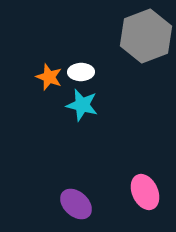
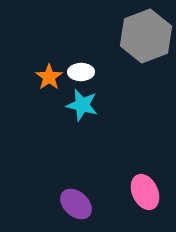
orange star: rotated 16 degrees clockwise
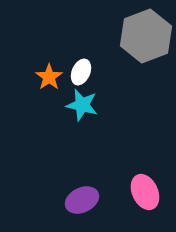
white ellipse: rotated 65 degrees counterclockwise
purple ellipse: moved 6 px right, 4 px up; rotated 68 degrees counterclockwise
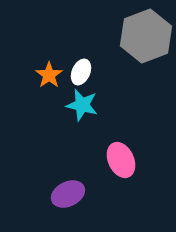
orange star: moved 2 px up
pink ellipse: moved 24 px left, 32 px up
purple ellipse: moved 14 px left, 6 px up
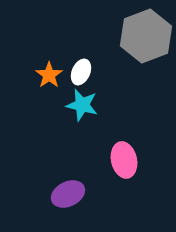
pink ellipse: moved 3 px right; rotated 12 degrees clockwise
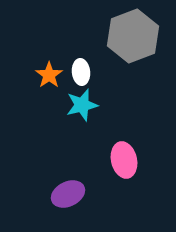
gray hexagon: moved 13 px left
white ellipse: rotated 30 degrees counterclockwise
cyan star: rotated 28 degrees counterclockwise
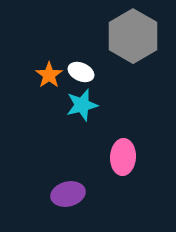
gray hexagon: rotated 9 degrees counterclockwise
white ellipse: rotated 60 degrees counterclockwise
pink ellipse: moved 1 px left, 3 px up; rotated 16 degrees clockwise
purple ellipse: rotated 12 degrees clockwise
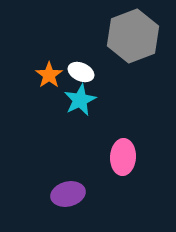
gray hexagon: rotated 9 degrees clockwise
cyan star: moved 2 px left, 5 px up; rotated 12 degrees counterclockwise
